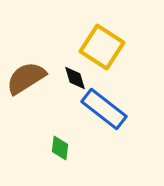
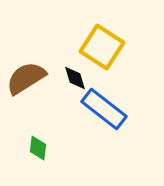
green diamond: moved 22 px left
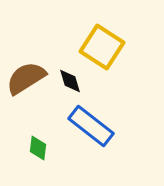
black diamond: moved 5 px left, 3 px down
blue rectangle: moved 13 px left, 17 px down
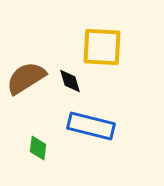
yellow square: rotated 30 degrees counterclockwise
blue rectangle: rotated 24 degrees counterclockwise
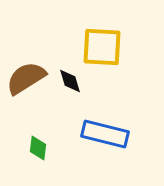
blue rectangle: moved 14 px right, 8 px down
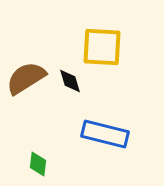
green diamond: moved 16 px down
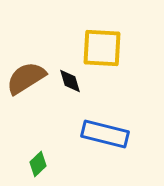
yellow square: moved 1 px down
green diamond: rotated 40 degrees clockwise
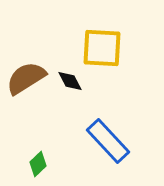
black diamond: rotated 12 degrees counterclockwise
blue rectangle: moved 3 px right, 7 px down; rotated 33 degrees clockwise
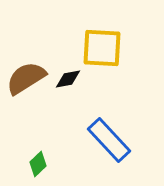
black diamond: moved 2 px left, 2 px up; rotated 72 degrees counterclockwise
blue rectangle: moved 1 px right, 1 px up
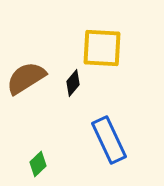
black diamond: moved 5 px right, 4 px down; rotated 40 degrees counterclockwise
blue rectangle: rotated 18 degrees clockwise
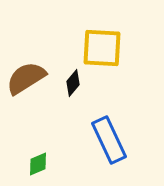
green diamond: rotated 20 degrees clockwise
